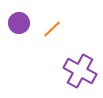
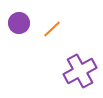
purple cross: rotated 32 degrees clockwise
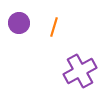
orange line: moved 2 px right, 2 px up; rotated 30 degrees counterclockwise
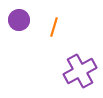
purple circle: moved 3 px up
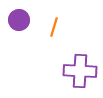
purple cross: rotated 32 degrees clockwise
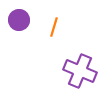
purple cross: rotated 20 degrees clockwise
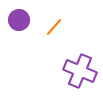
orange line: rotated 24 degrees clockwise
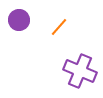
orange line: moved 5 px right
